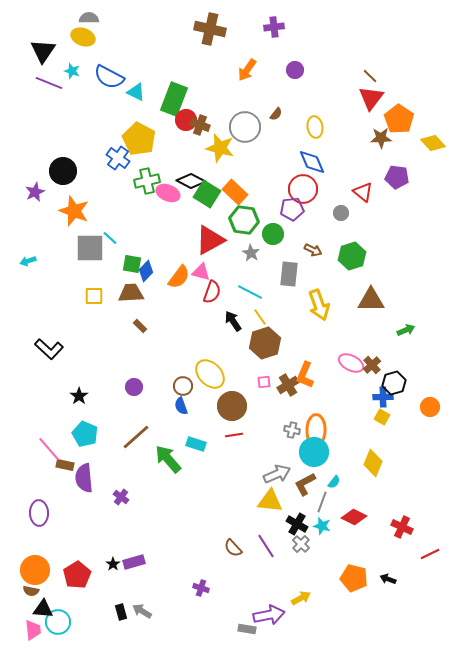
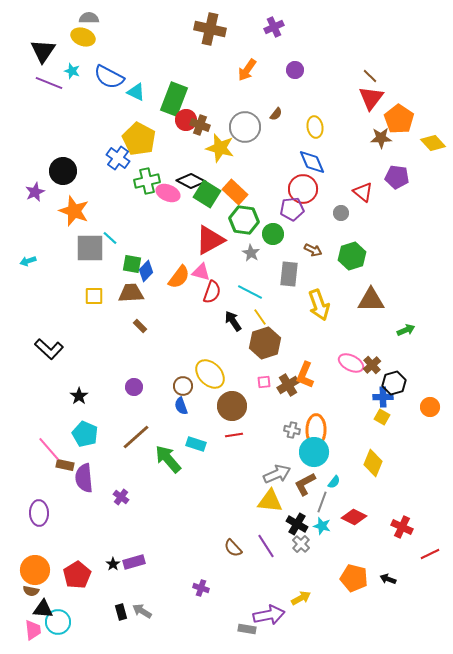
purple cross at (274, 27): rotated 18 degrees counterclockwise
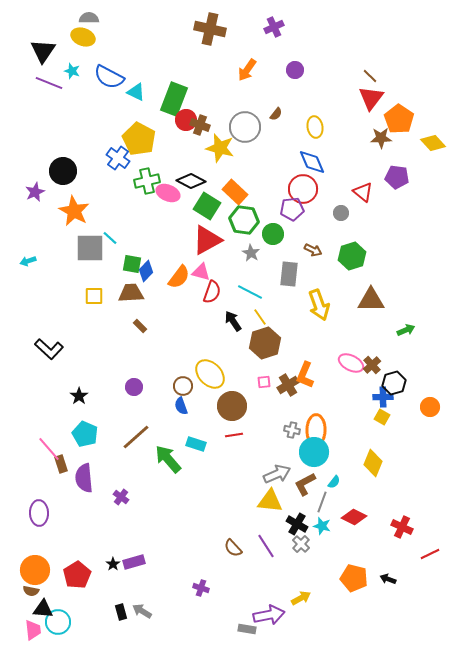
green square at (207, 194): moved 12 px down
orange star at (74, 211): rotated 8 degrees clockwise
red triangle at (210, 240): moved 3 px left
brown rectangle at (65, 465): moved 4 px left, 1 px up; rotated 60 degrees clockwise
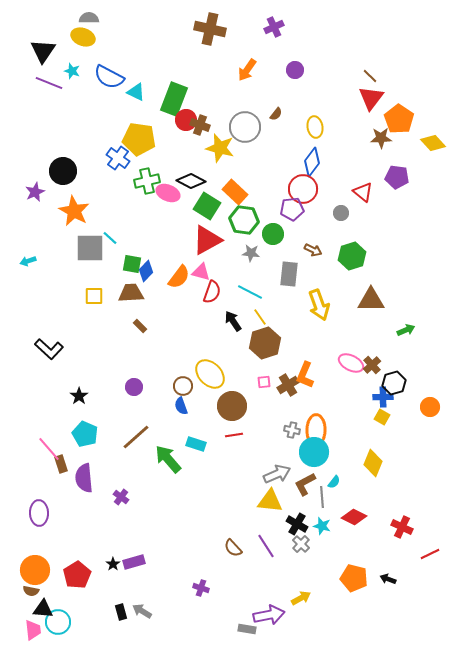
yellow pentagon at (139, 139): rotated 20 degrees counterclockwise
blue diamond at (312, 162): rotated 60 degrees clockwise
gray star at (251, 253): rotated 24 degrees counterclockwise
gray line at (322, 502): moved 5 px up; rotated 25 degrees counterclockwise
